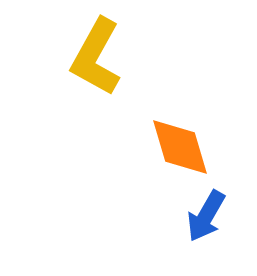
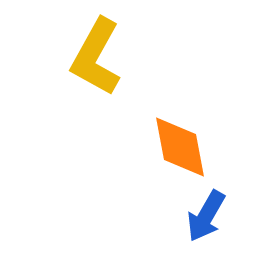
orange diamond: rotated 6 degrees clockwise
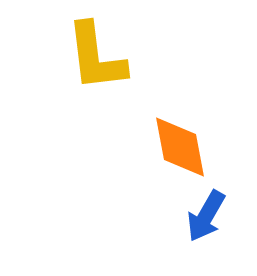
yellow L-shape: rotated 36 degrees counterclockwise
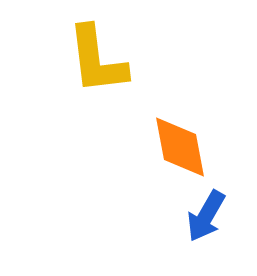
yellow L-shape: moved 1 px right, 3 px down
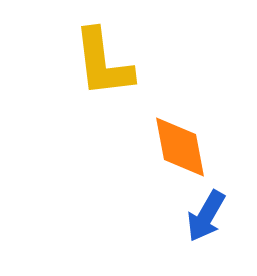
yellow L-shape: moved 6 px right, 3 px down
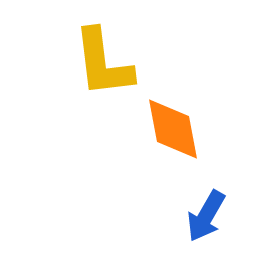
orange diamond: moved 7 px left, 18 px up
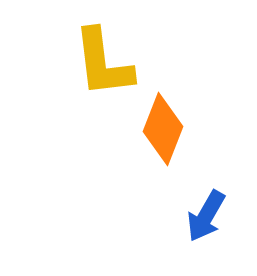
orange diamond: moved 10 px left; rotated 32 degrees clockwise
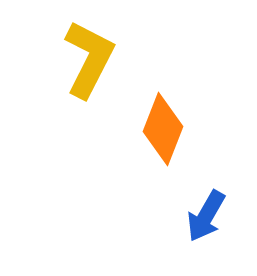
yellow L-shape: moved 14 px left, 4 px up; rotated 146 degrees counterclockwise
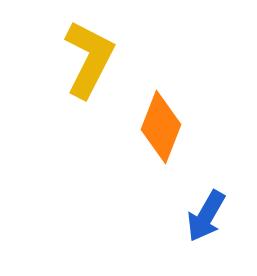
orange diamond: moved 2 px left, 2 px up
